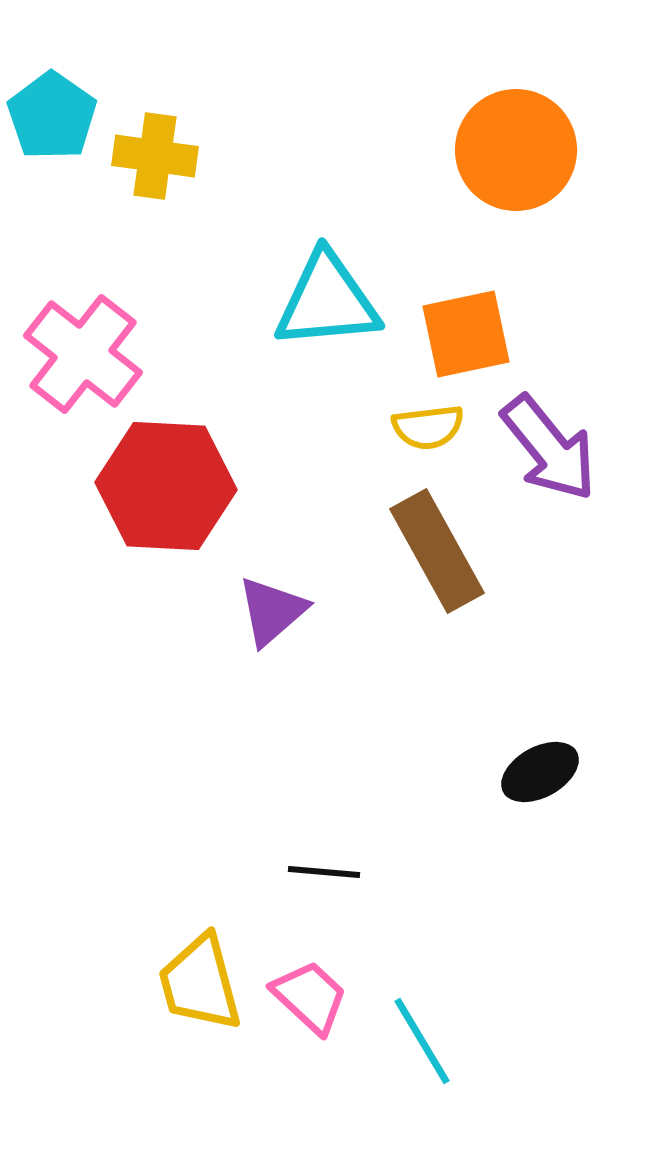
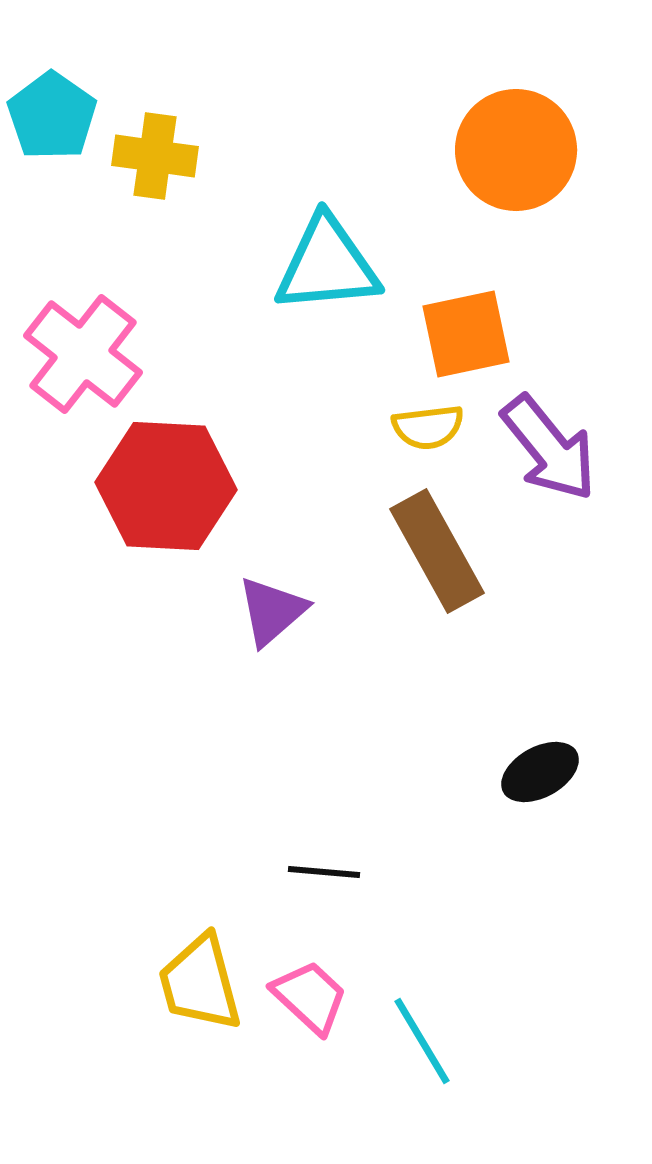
cyan triangle: moved 36 px up
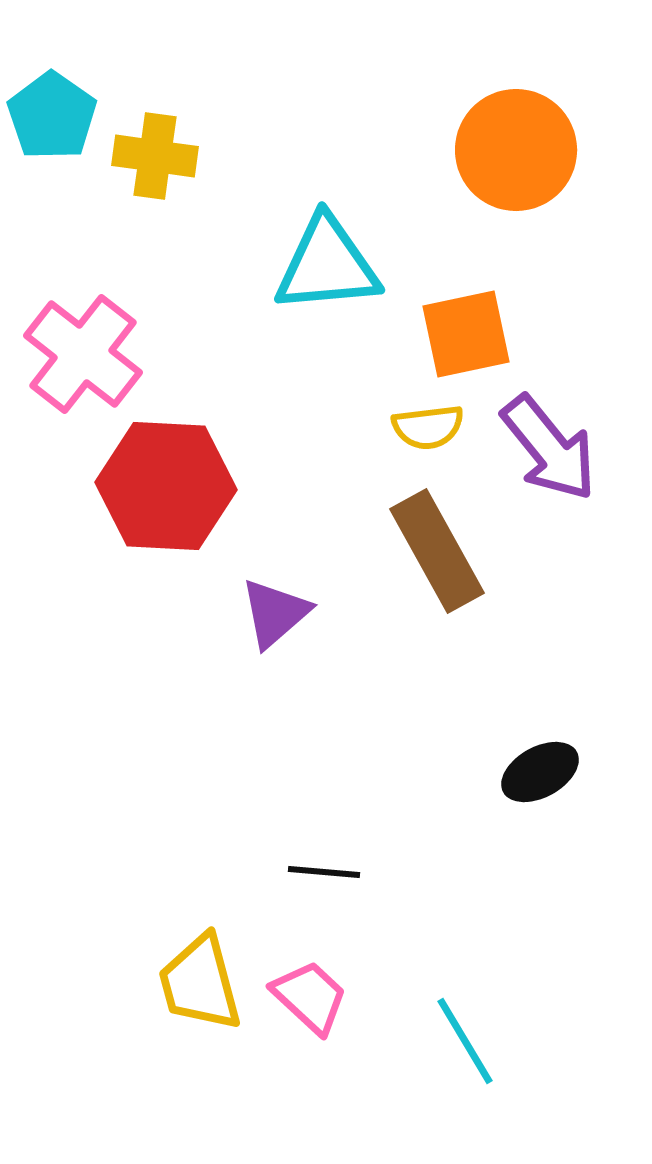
purple triangle: moved 3 px right, 2 px down
cyan line: moved 43 px right
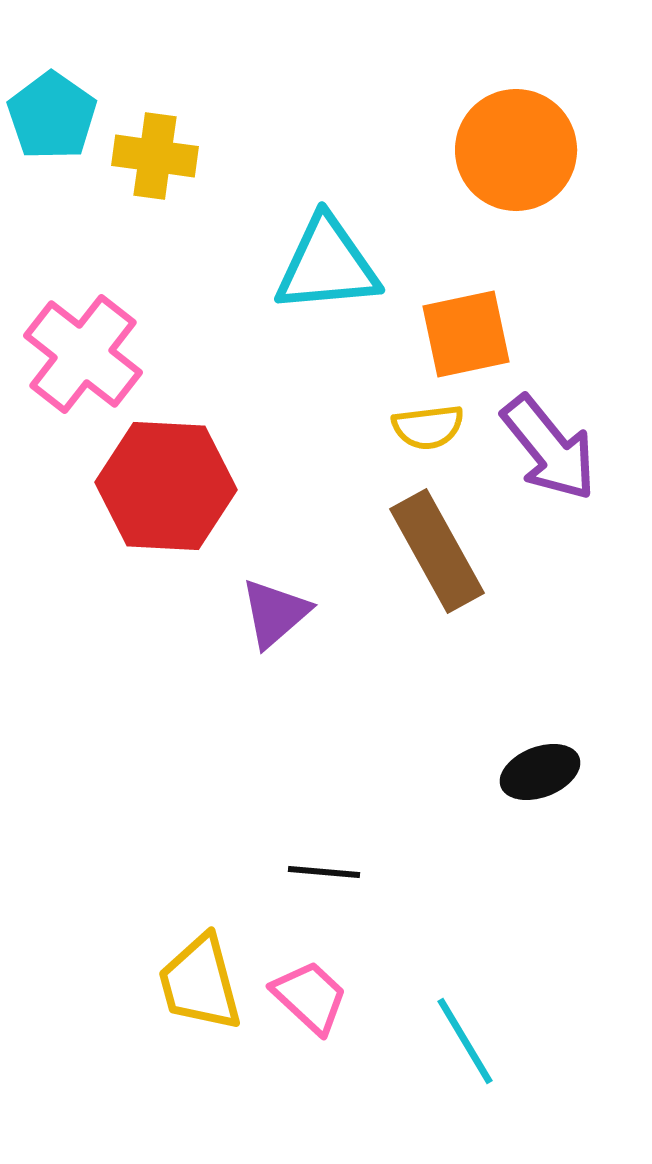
black ellipse: rotated 8 degrees clockwise
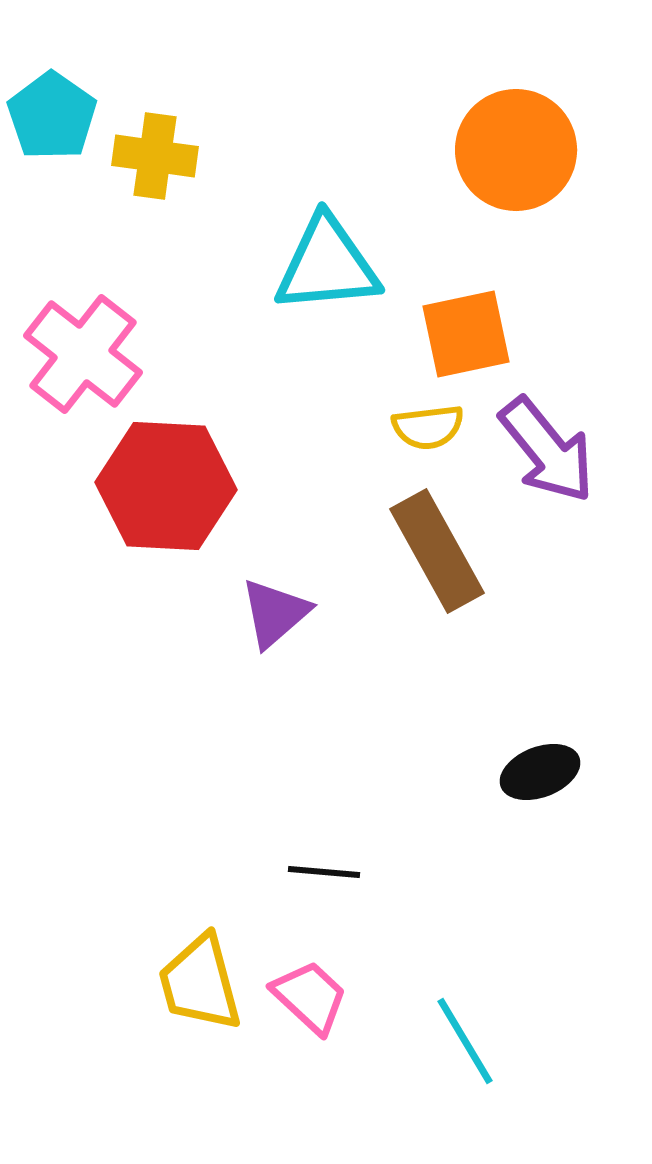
purple arrow: moved 2 px left, 2 px down
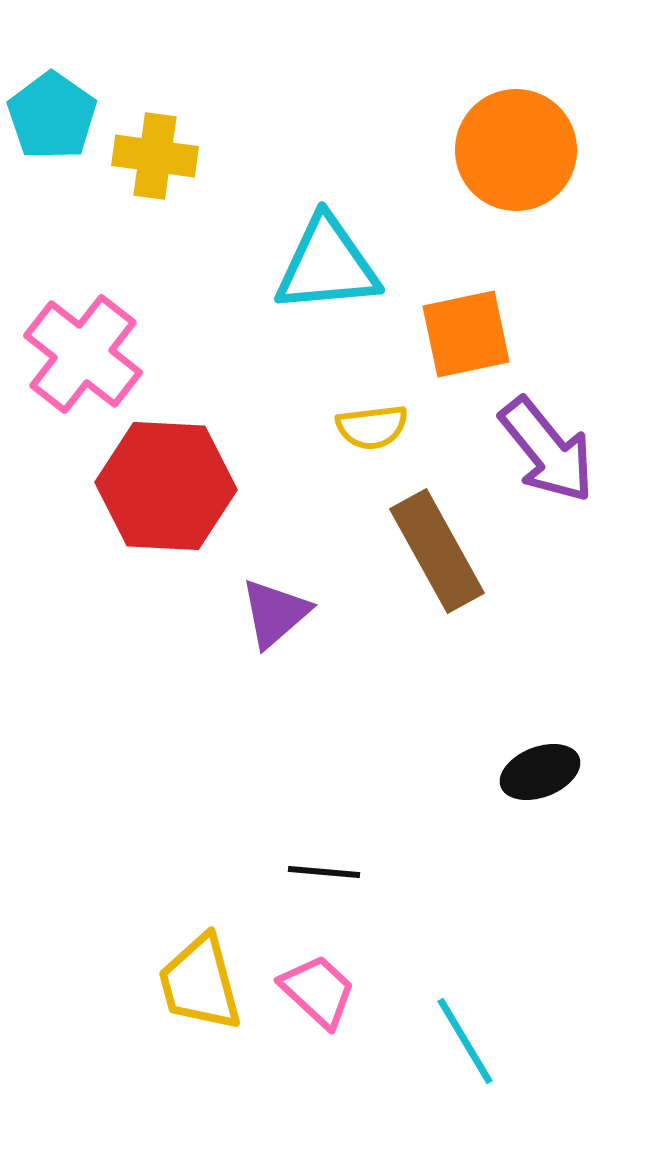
yellow semicircle: moved 56 px left
pink trapezoid: moved 8 px right, 6 px up
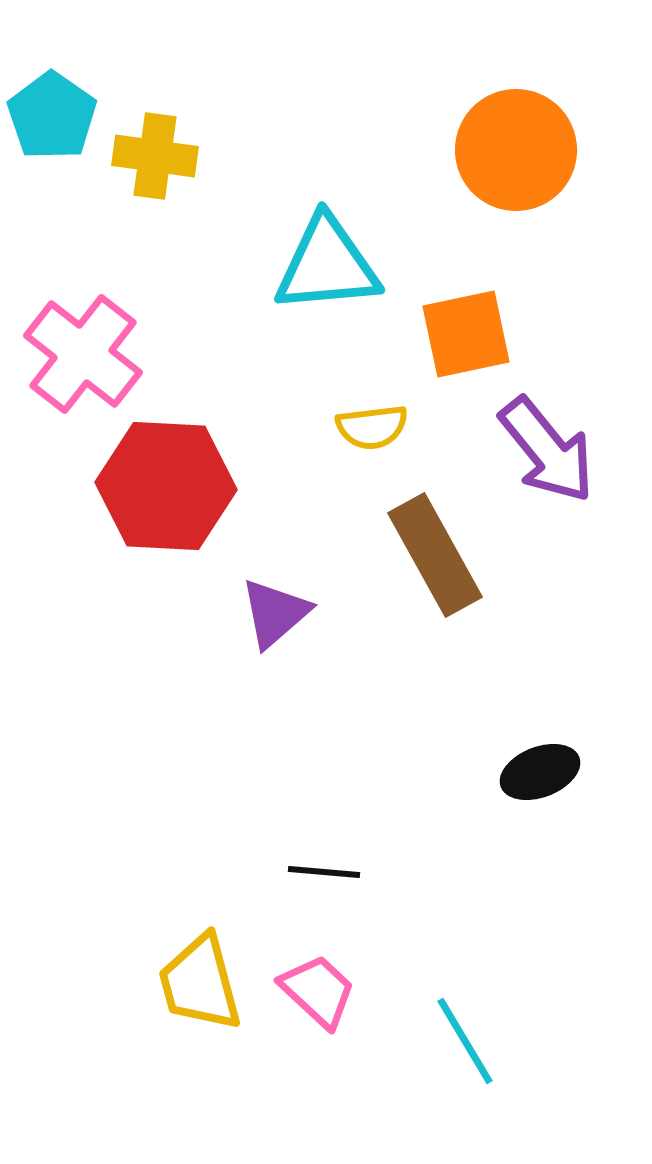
brown rectangle: moved 2 px left, 4 px down
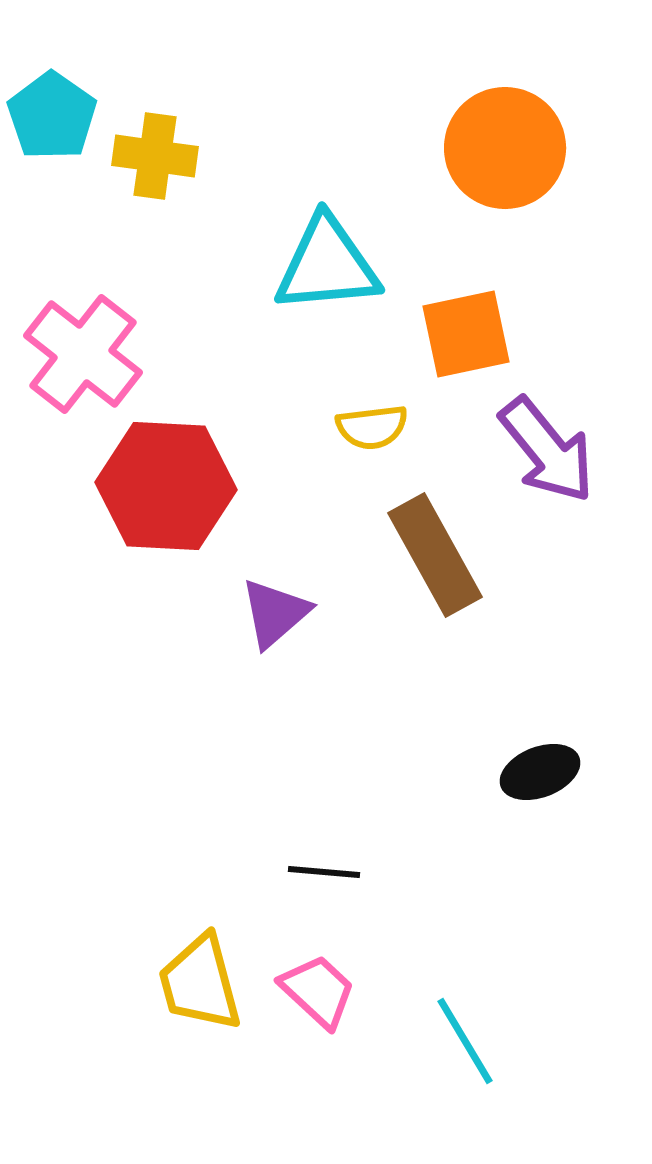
orange circle: moved 11 px left, 2 px up
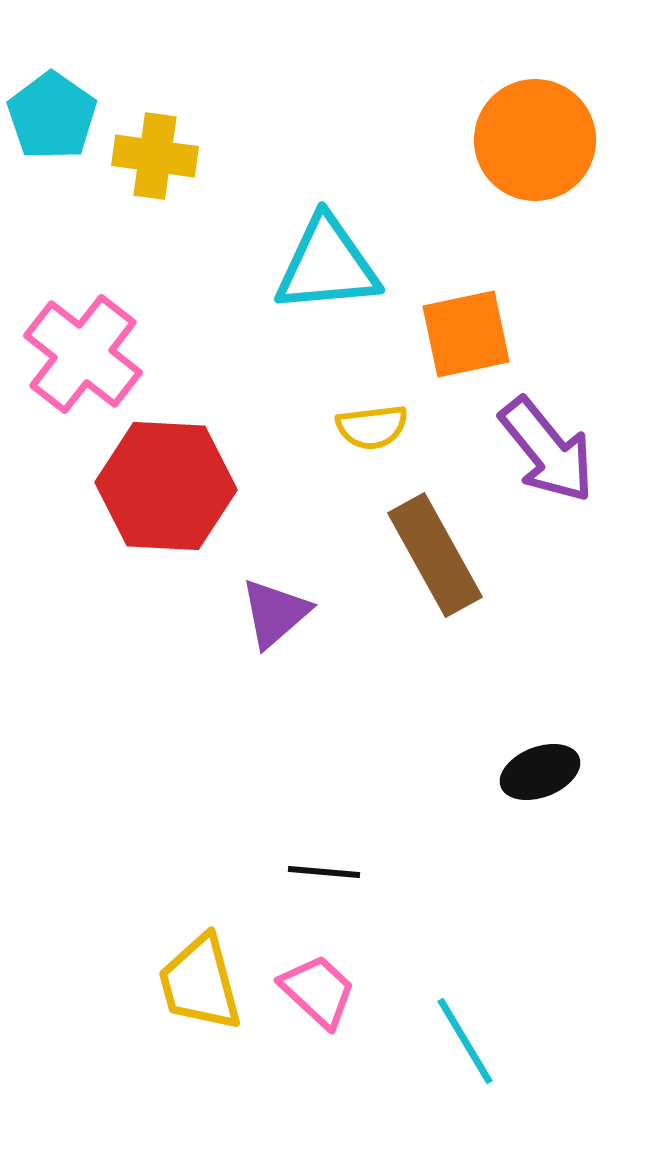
orange circle: moved 30 px right, 8 px up
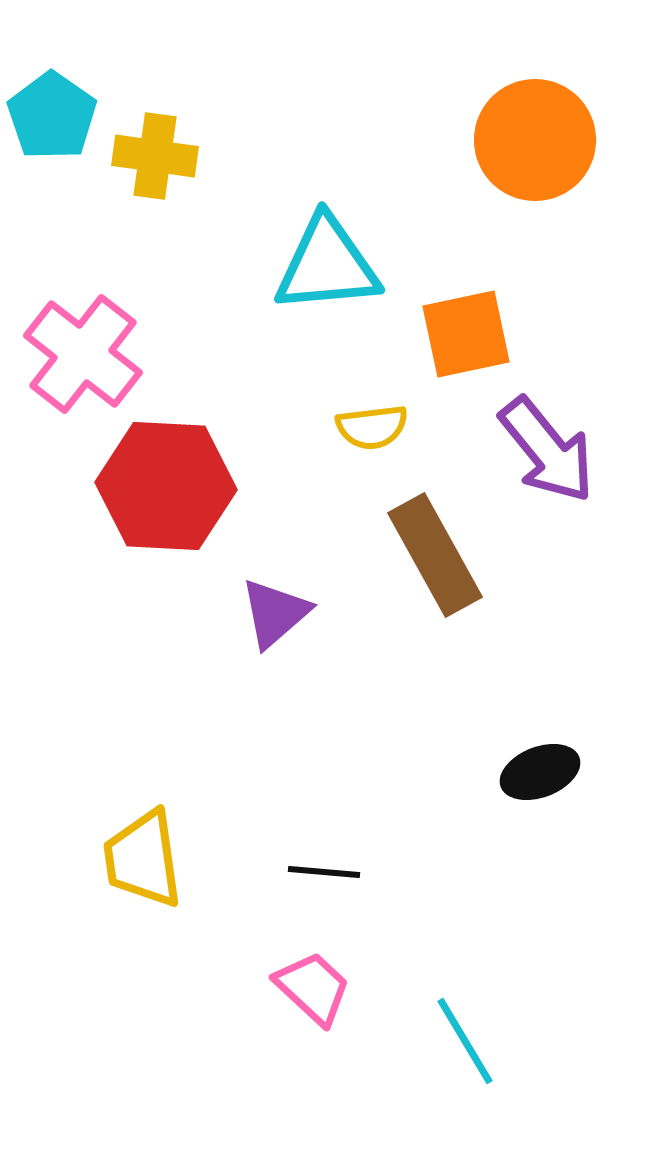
yellow trapezoid: moved 57 px left, 124 px up; rotated 7 degrees clockwise
pink trapezoid: moved 5 px left, 3 px up
